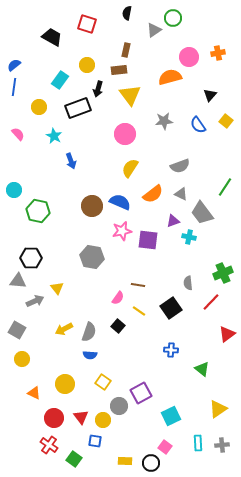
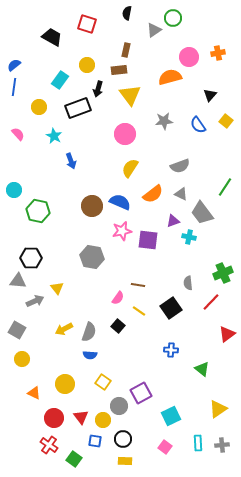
black circle at (151, 463): moved 28 px left, 24 px up
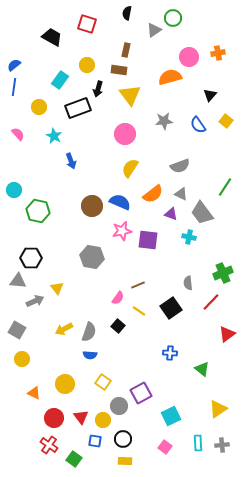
brown rectangle at (119, 70): rotated 14 degrees clockwise
purple triangle at (173, 221): moved 2 px left, 7 px up; rotated 40 degrees clockwise
brown line at (138, 285): rotated 32 degrees counterclockwise
blue cross at (171, 350): moved 1 px left, 3 px down
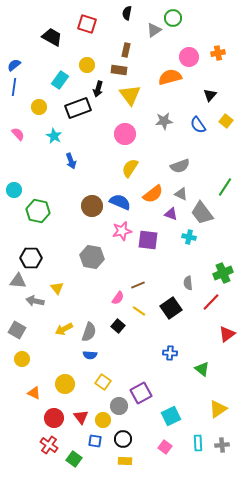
gray arrow at (35, 301): rotated 144 degrees counterclockwise
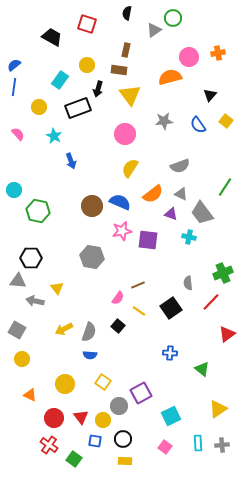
orange triangle at (34, 393): moved 4 px left, 2 px down
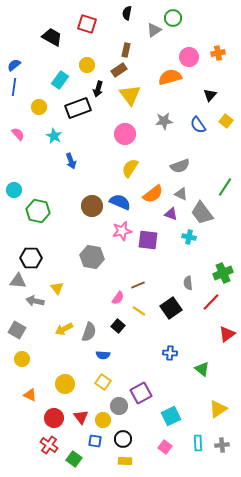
brown rectangle at (119, 70): rotated 42 degrees counterclockwise
blue semicircle at (90, 355): moved 13 px right
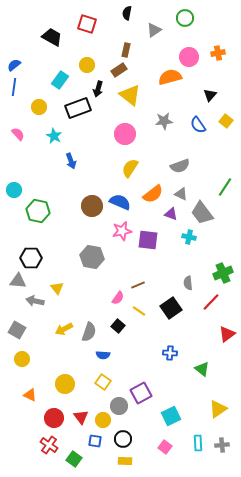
green circle at (173, 18): moved 12 px right
yellow triangle at (130, 95): rotated 15 degrees counterclockwise
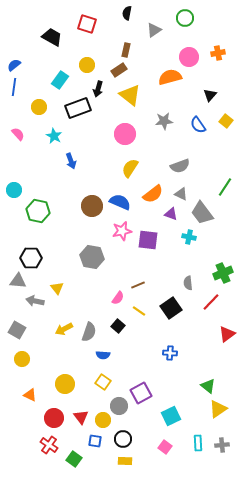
green triangle at (202, 369): moved 6 px right, 17 px down
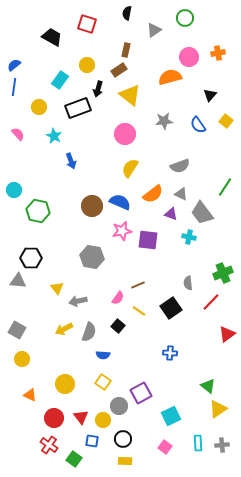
gray arrow at (35, 301): moved 43 px right; rotated 24 degrees counterclockwise
blue square at (95, 441): moved 3 px left
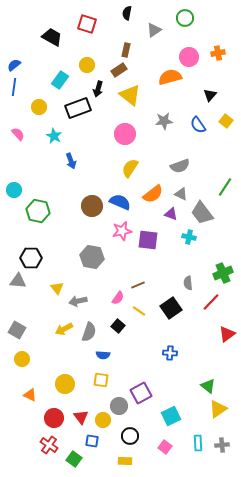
yellow square at (103, 382): moved 2 px left, 2 px up; rotated 28 degrees counterclockwise
black circle at (123, 439): moved 7 px right, 3 px up
